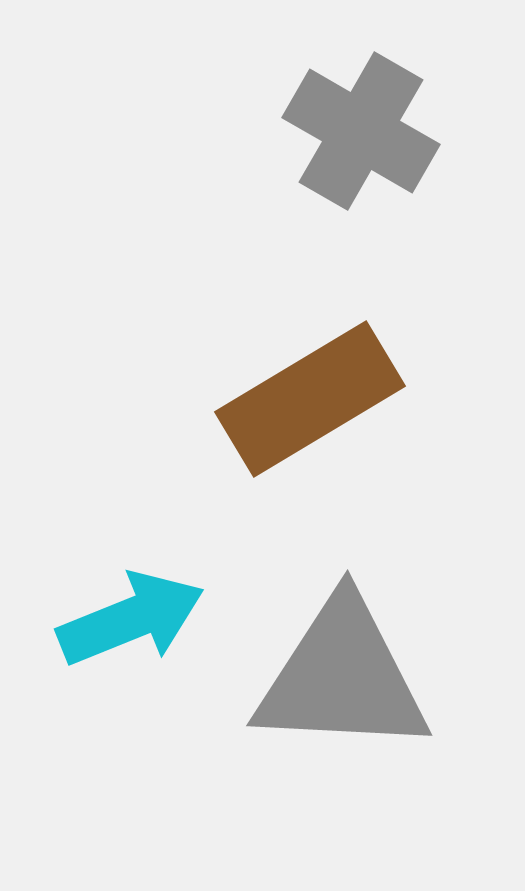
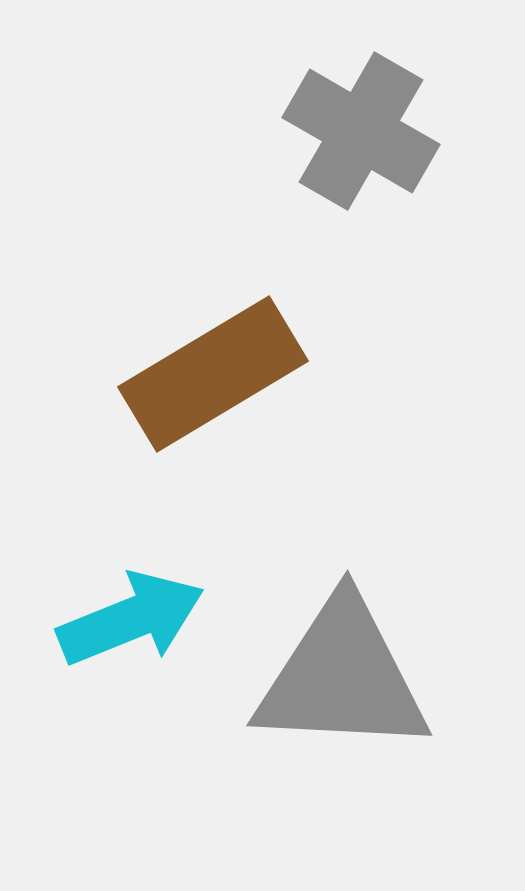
brown rectangle: moved 97 px left, 25 px up
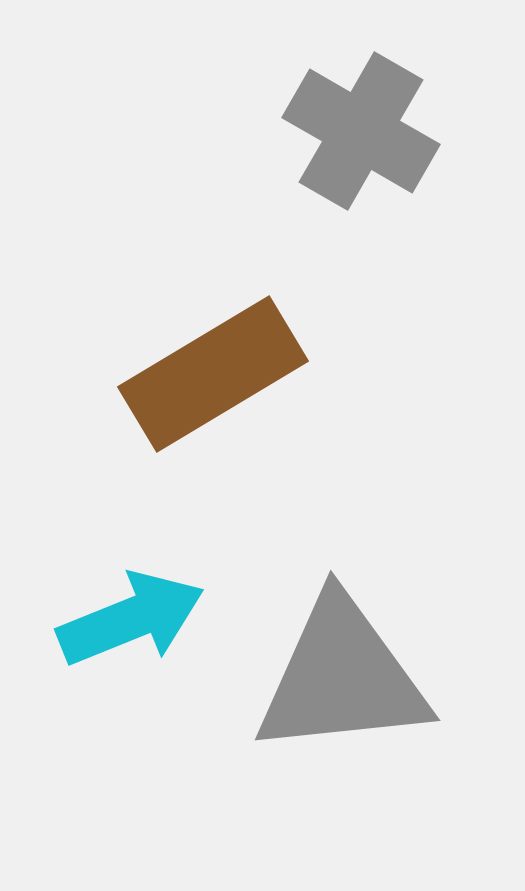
gray triangle: rotated 9 degrees counterclockwise
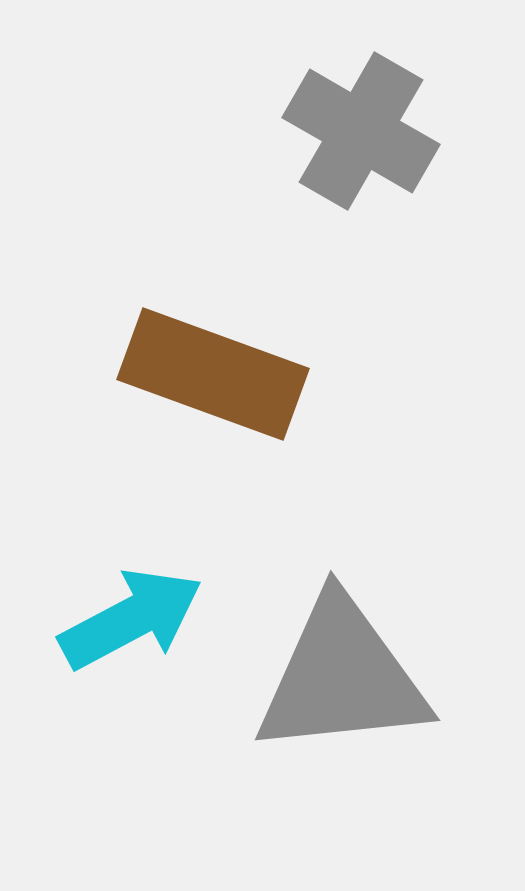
brown rectangle: rotated 51 degrees clockwise
cyan arrow: rotated 6 degrees counterclockwise
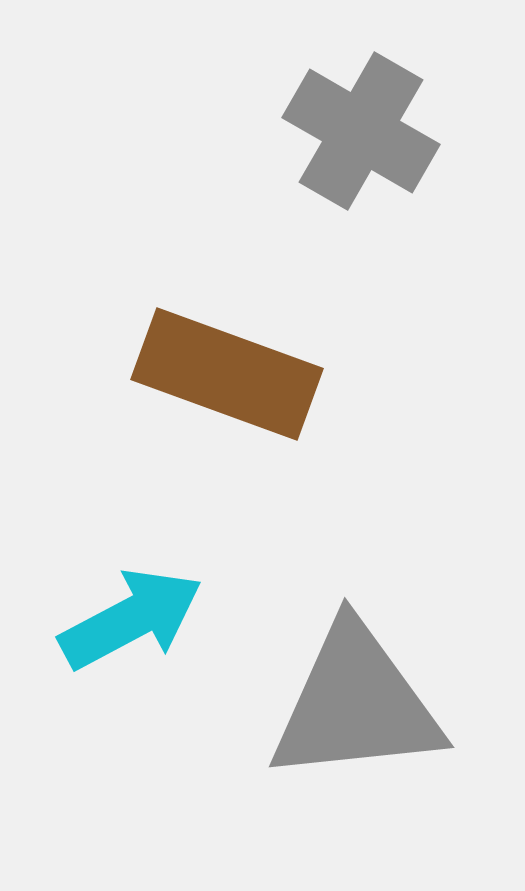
brown rectangle: moved 14 px right
gray triangle: moved 14 px right, 27 px down
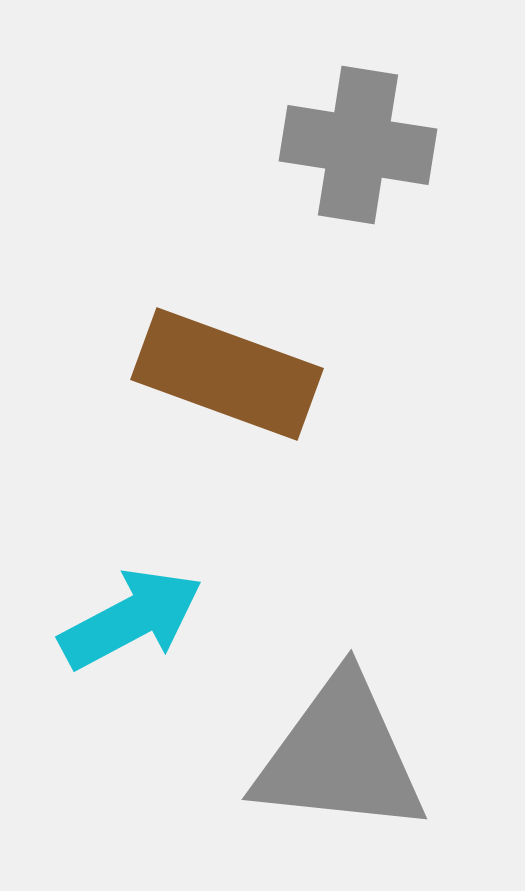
gray cross: moved 3 px left, 14 px down; rotated 21 degrees counterclockwise
gray triangle: moved 16 px left, 52 px down; rotated 12 degrees clockwise
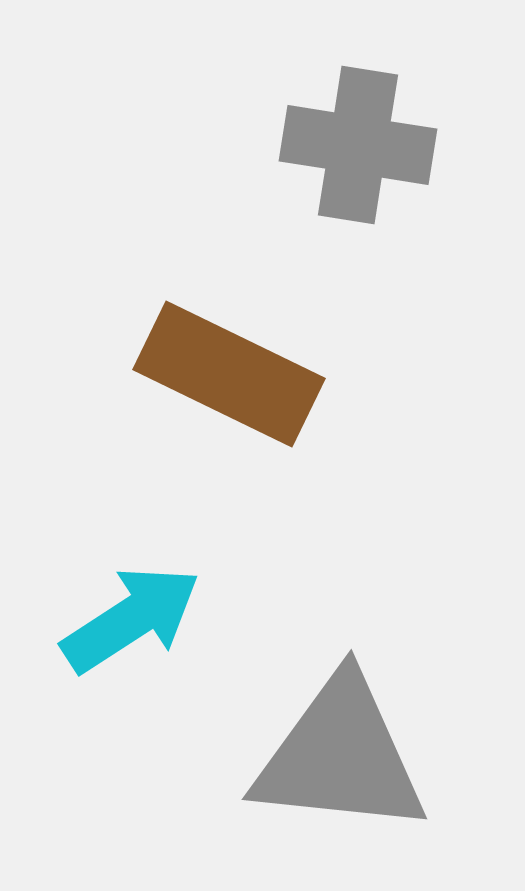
brown rectangle: moved 2 px right; rotated 6 degrees clockwise
cyan arrow: rotated 5 degrees counterclockwise
